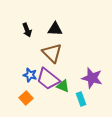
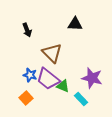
black triangle: moved 20 px right, 5 px up
cyan rectangle: rotated 24 degrees counterclockwise
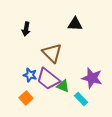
black arrow: moved 1 px left, 1 px up; rotated 32 degrees clockwise
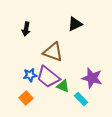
black triangle: rotated 28 degrees counterclockwise
brown triangle: moved 1 px right, 1 px up; rotated 25 degrees counterclockwise
blue star: rotated 24 degrees counterclockwise
purple trapezoid: moved 2 px up
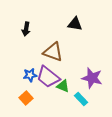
black triangle: rotated 35 degrees clockwise
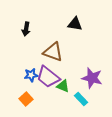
blue star: moved 1 px right
orange square: moved 1 px down
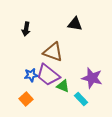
purple trapezoid: moved 2 px up
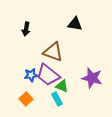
green triangle: moved 1 px left
cyan rectangle: moved 24 px left; rotated 16 degrees clockwise
